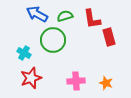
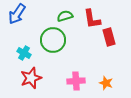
blue arrow: moved 20 px left; rotated 85 degrees counterclockwise
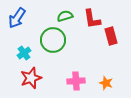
blue arrow: moved 4 px down
red rectangle: moved 2 px right, 1 px up
cyan cross: rotated 24 degrees clockwise
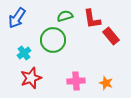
red rectangle: rotated 24 degrees counterclockwise
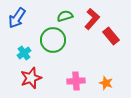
red L-shape: rotated 130 degrees counterclockwise
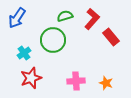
red rectangle: moved 1 px down
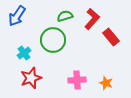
blue arrow: moved 2 px up
pink cross: moved 1 px right, 1 px up
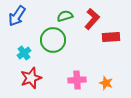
red rectangle: rotated 54 degrees counterclockwise
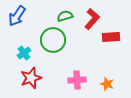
orange star: moved 1 px right, 1 px down
